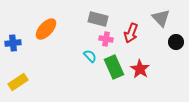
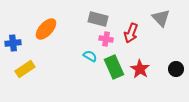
black circle: moved 27 px down
cyan semicircle: rotated 16 degrees counterclockwise
yellow rectangle: moved 7 px right, 13 px up
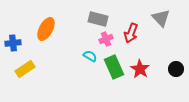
orange ellipse: rotated 15 degrees counterclockwise
pink cross: rotated 32 degrees counterclockwise
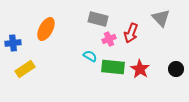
pink cross: moved 3 px right
green rectangle: moved 1 px left; rotated 60 degrees counterclockwise
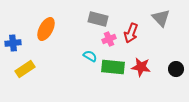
red star: moved 1 px right, 2 px up; rotated 24 degrees counterclockwise
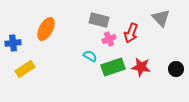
gray rectangle: moved 1 px right, 1 px down
green rectangle: rotated 25 degrees counterclockwise
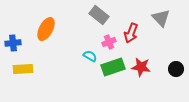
gray rectangle: moved 5 px up; rotated 24 degrees clockwise
pink cross: moved 3 px down
yellow rectangle: moved 2 px left; rotated 30 degrees clockwise
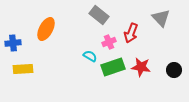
black circle: moved 2 px left, 1 px down
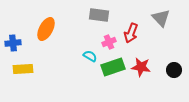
gray rectangle: rotated 30 degrees counterclockwise
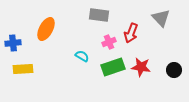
cyan semicircle: moved 8 px left
